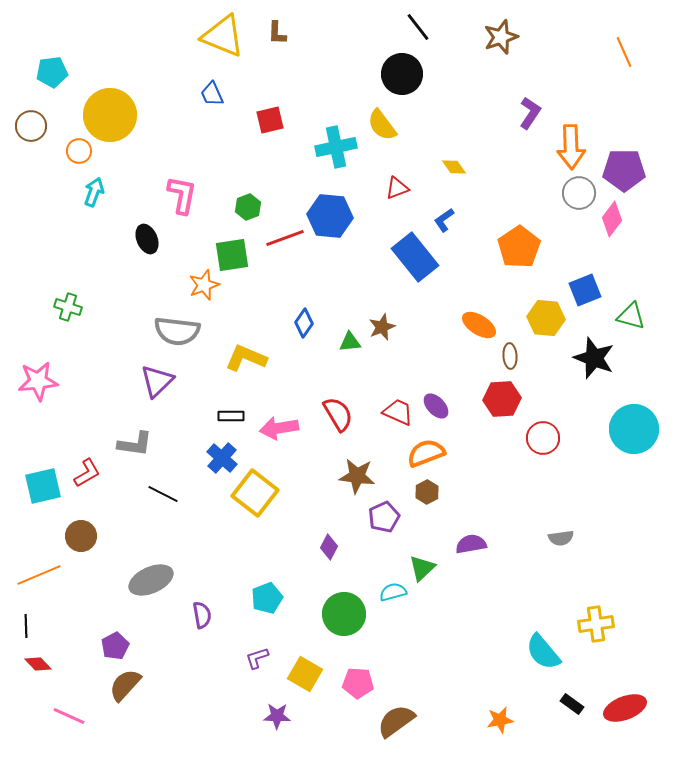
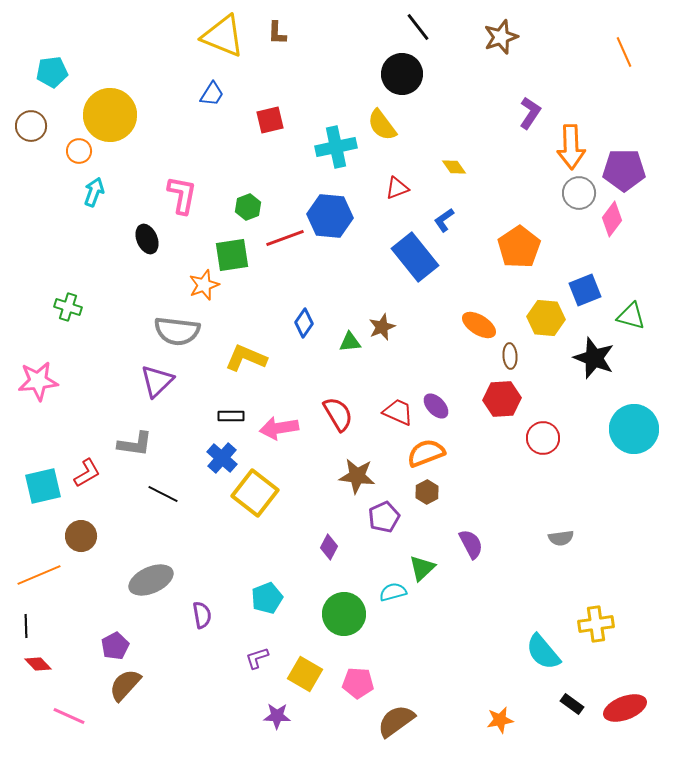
blue trapezoid at (212, 94): rotated 124 degrees counterclockwise
purple semicircle at (471, 544): rotated 72 degrees clockwise
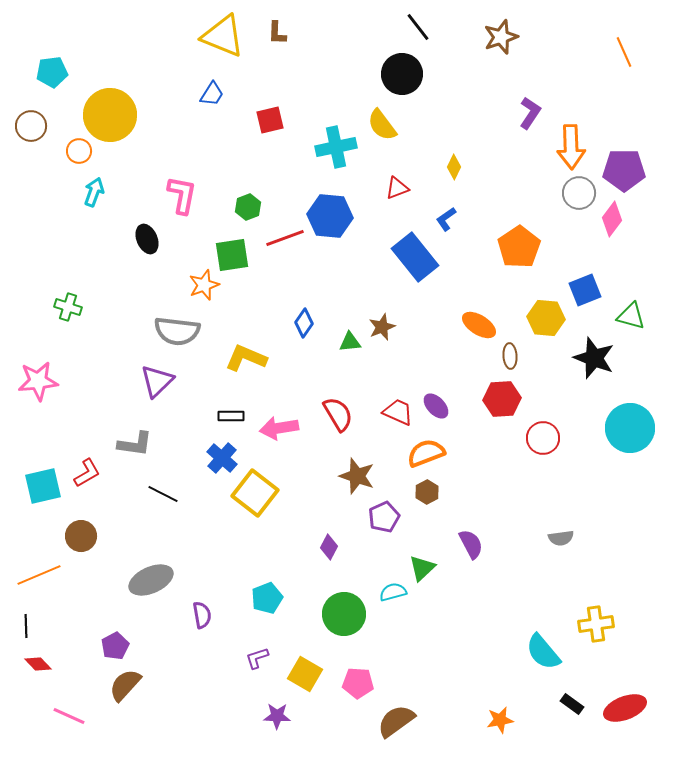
yellow diamond at (454, 167): rotated 60 degrees clockwise
blue L-shape at (444, 220): moved 2 px right, 1 px up
cyan circle at (634, 429): moved 4 px left, 1 px up
brown star at (357, 476): rotated 12 degrees clockwise
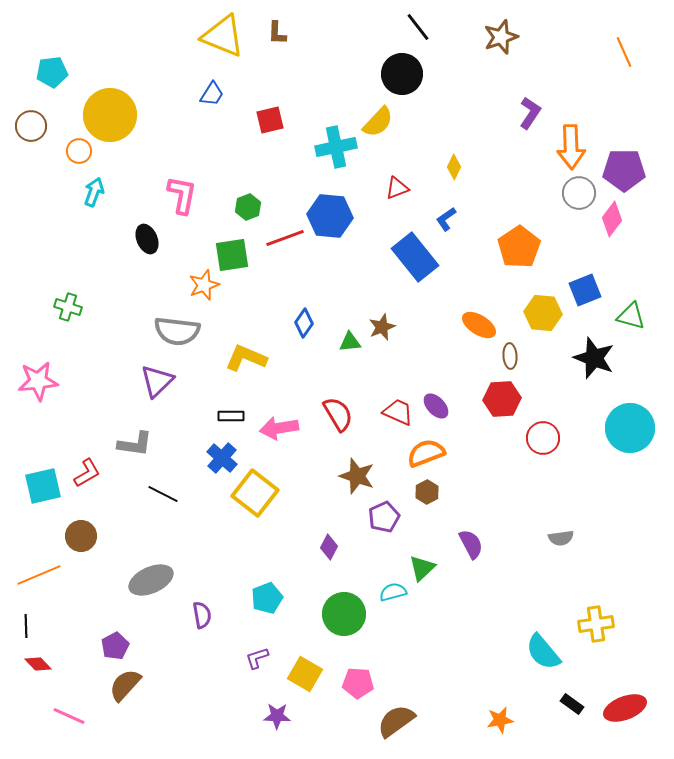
yellow semicircle at (382, 125): moved 4 px left, 3 px up; rotated 100 degrees counterclockwise
yellow hexagon at (546, 318): moved 3 px left, 5 px up
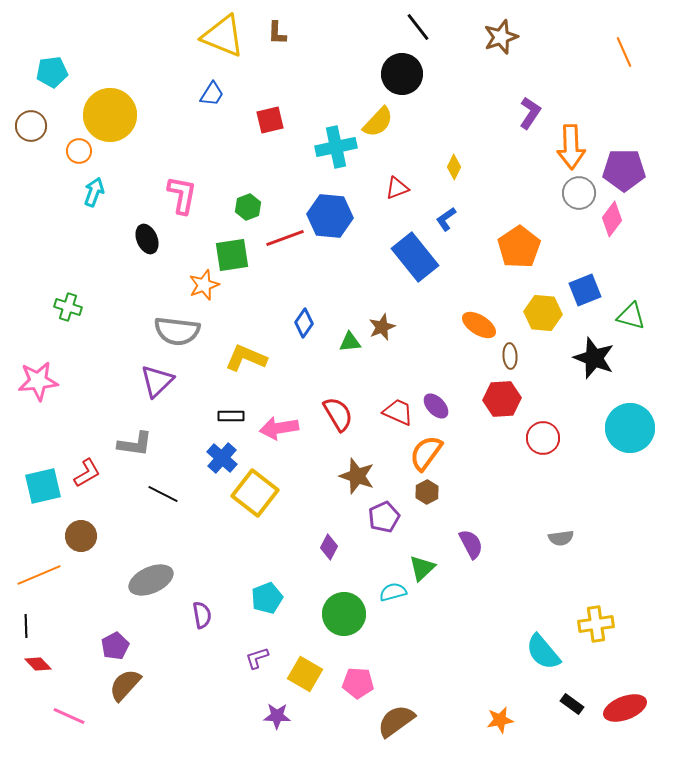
orange semicircle at (426, 453): rotated 33 degrees counterclockwise
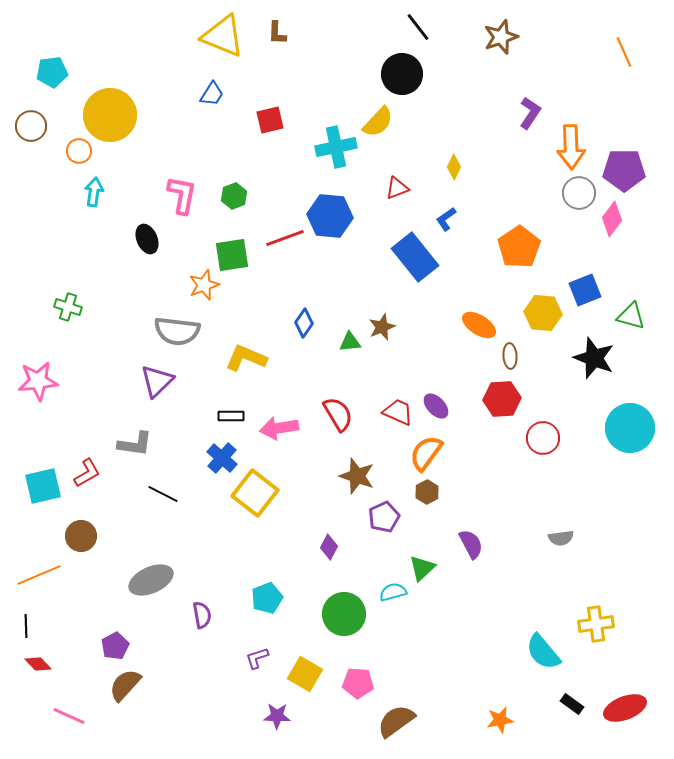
cyan arrow at (94, 192): rotated 12 degrees counterclockwise
green hexagon at (248, 207): moved 14 px left, 11 px up
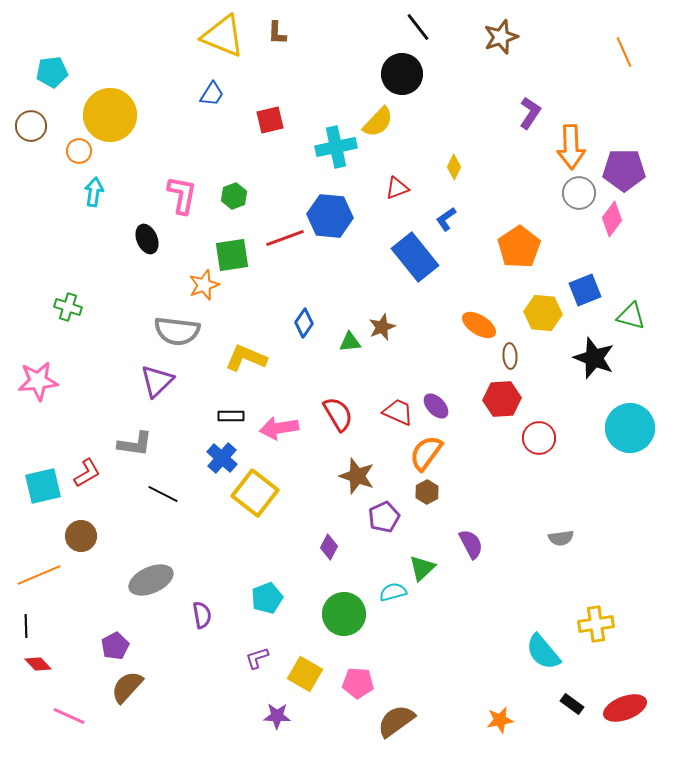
red circle at (543, 438): moved 4 px left
brown semicircle at (125, 685): moved 2 px right, 2 px down
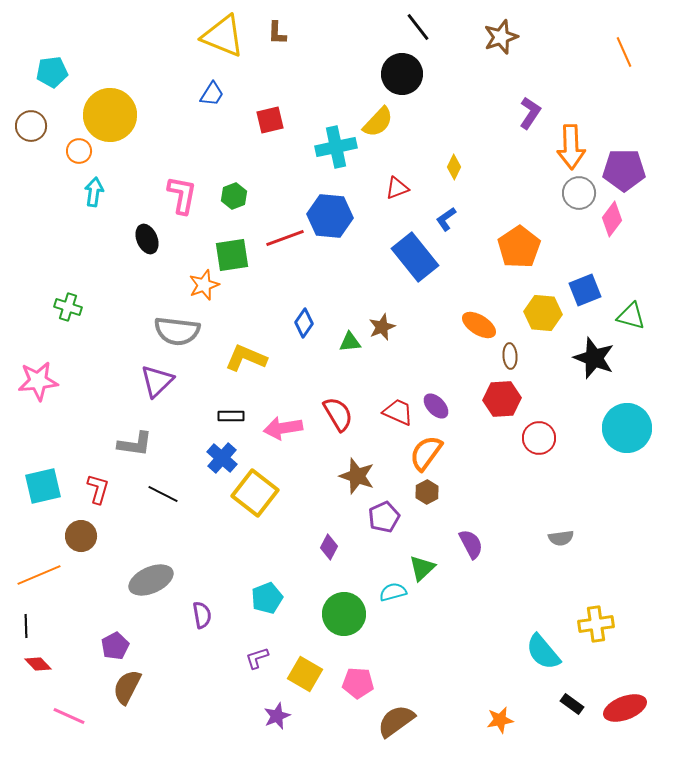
pink arrow at (279, 428): moved 4 px right
cyan circle at (630, 428): moved 3 px left
red L-shape at (87, 473): moved 11 px right, 16 px down; rotated 44 degrees counterclockwise
brown semicircle at (127, 687): rotated 15 degrees counterclockwise
purple star at (277, 716): rotated 24 degrees counterclockwise
